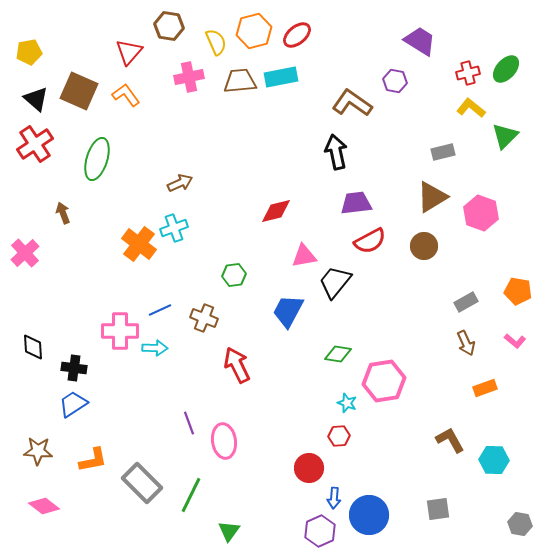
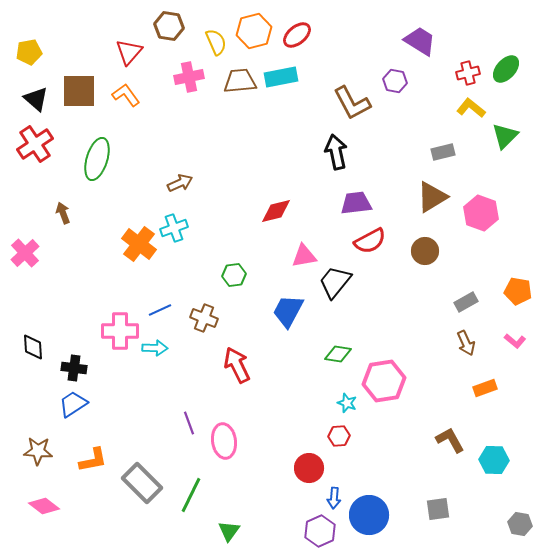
brown square at (79, 91): rotated 24 degrees counterclockwise
brown L-shape at (352, 103): rotated 153 degrees counterclockwise
brown circle at (424, 246): moved 1 px right, 5 px down
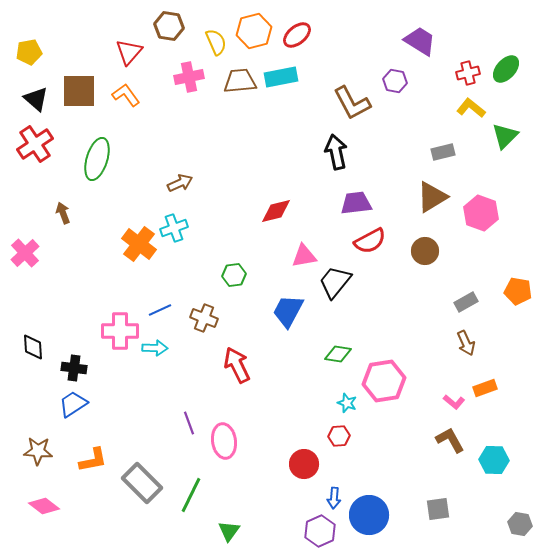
pink L-shape at (515, 341): moved 61 px left, 61 px down
red circle at (309, 468): moved 5 px left, 4 px up
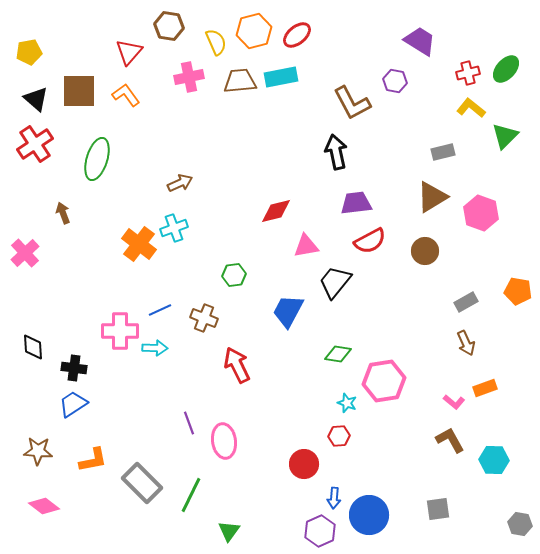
pink triangle at (304, 256): moved 2 px right, 10 px up
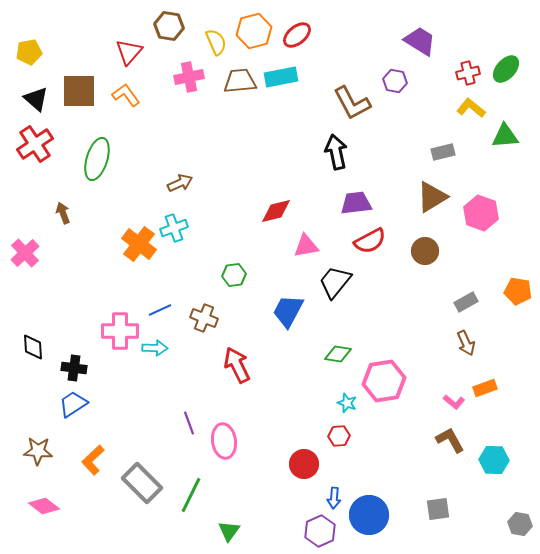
green triangle at (505, 136): rotated 40 degrees clockwise
orange L-shape at (93, 460): rotated 148 degrees clockwise
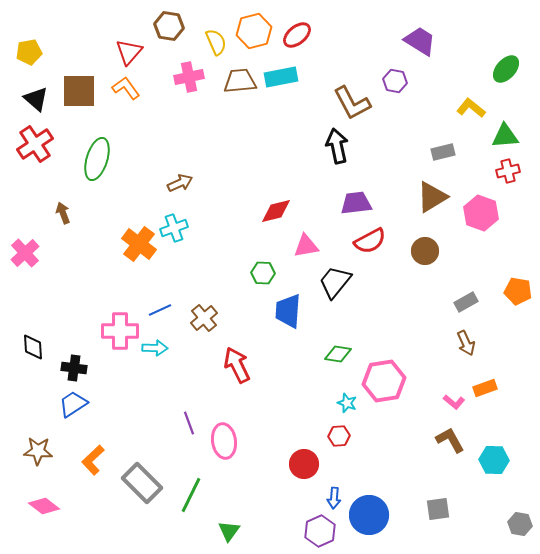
red cross at (468, 73): moved 40 px right, 98 px down
orange L-shape at (126, 95): moved 7 px up
black arrow at (336, 152): moved 1 px right, 6 px up
green hexagon at (234, 275): moved 29 px right, 2 px up; rotated 10 degrees clockwise
blue trapezoid at (288, 311): rotated 24 degrees counterclockwise
brown cross at (204, 318): rotated 28 degrees clockwise
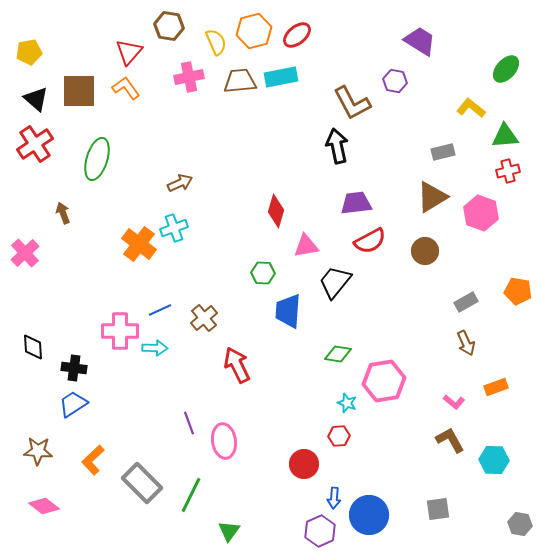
red diamond at (276, 211): rotated 60 degrees counterclockwise
orange rectangle at (485, 388): moved 11 px right, 1 px up
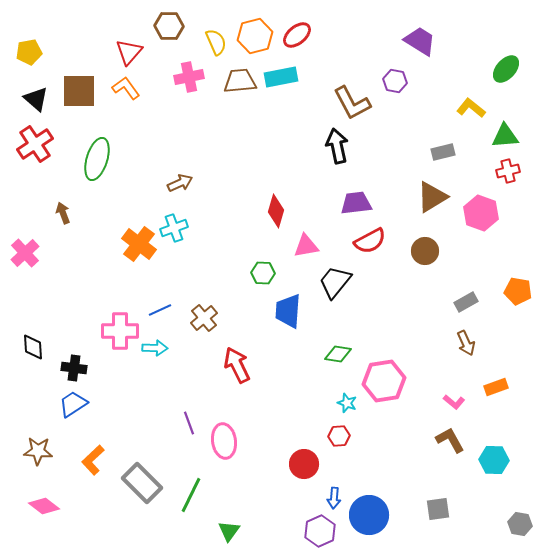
brown hexagon at (169, 26): rotated 8 degrees counterclockwise
orange hexagon at (254, 31): moved 1 px right, 5 px down
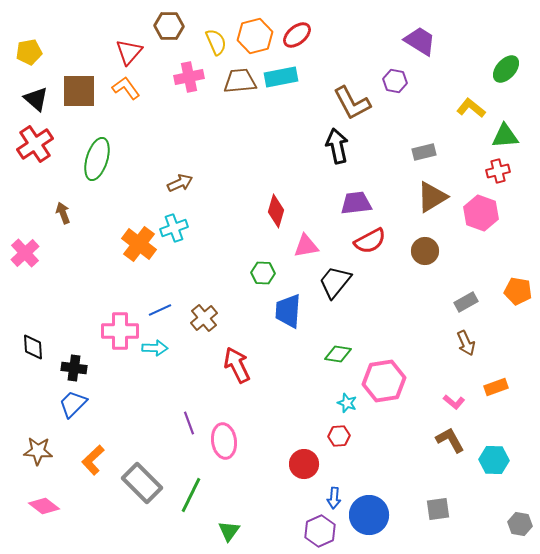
gray rectangle at (443, 152): moved 19 px left
red cross at (508, 171): moved 10 px left
blue trapezoid at (73, 404): rotated 12 degrees counterclockwise
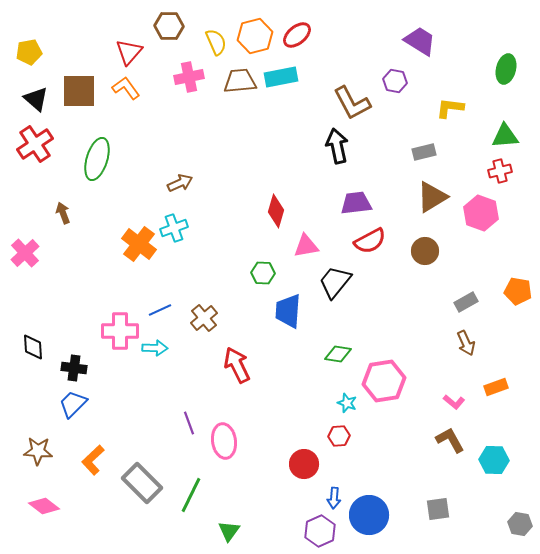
green ellipse at (506, 69): rotated 28 degrees counterclockwise
yellow L-shape at (471, 108): moved 21 px left; rotated 32 degrees counterclockwise
red cross at (498, 171): moved 2 px right
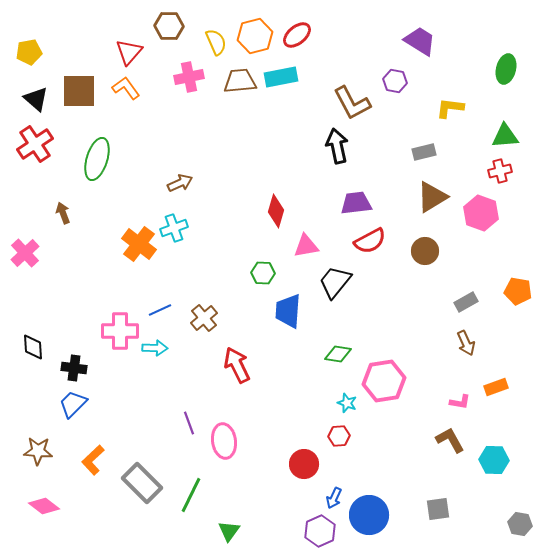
pink L-shape at (454, 402): moved 6 px right; rotated 30 degrees counterclockwise
blue arrow at (334, 498): rotated 20 degrees clockwise
